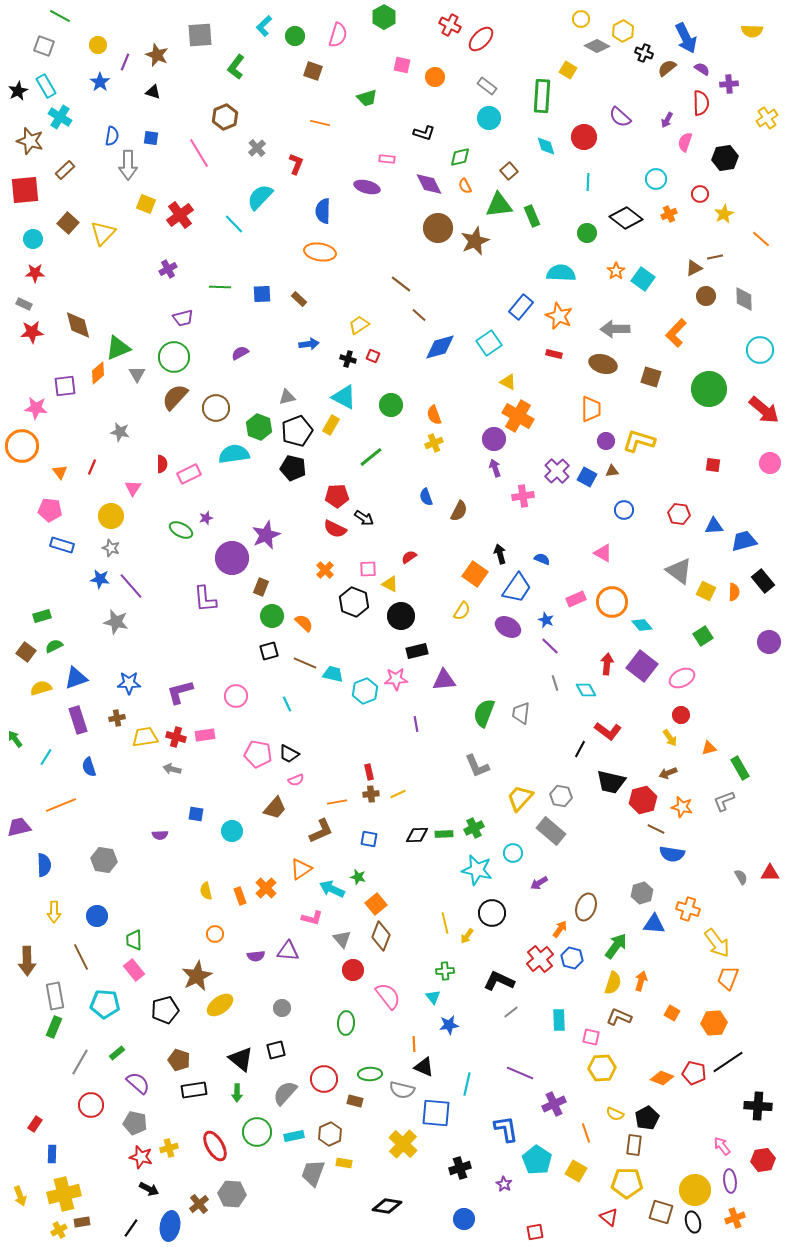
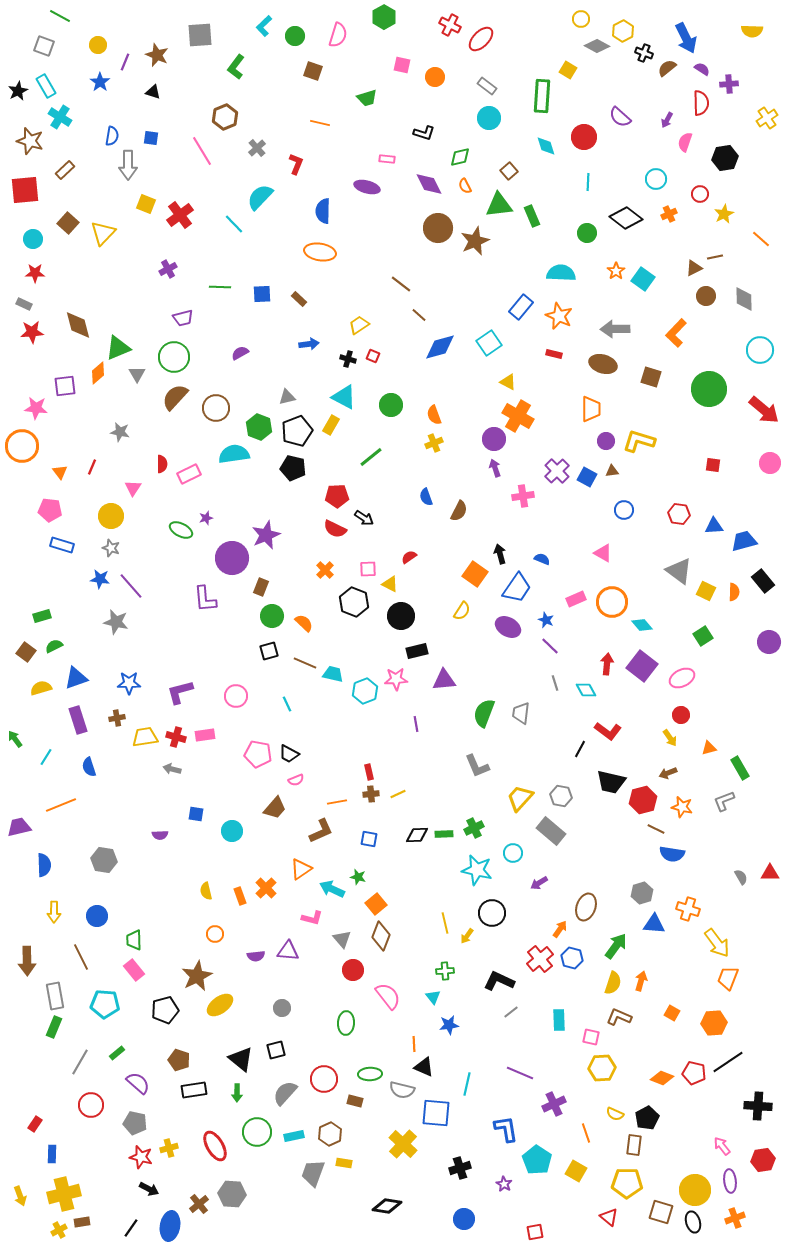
pink line at (199, 153): moved 3 px right, 2 px up
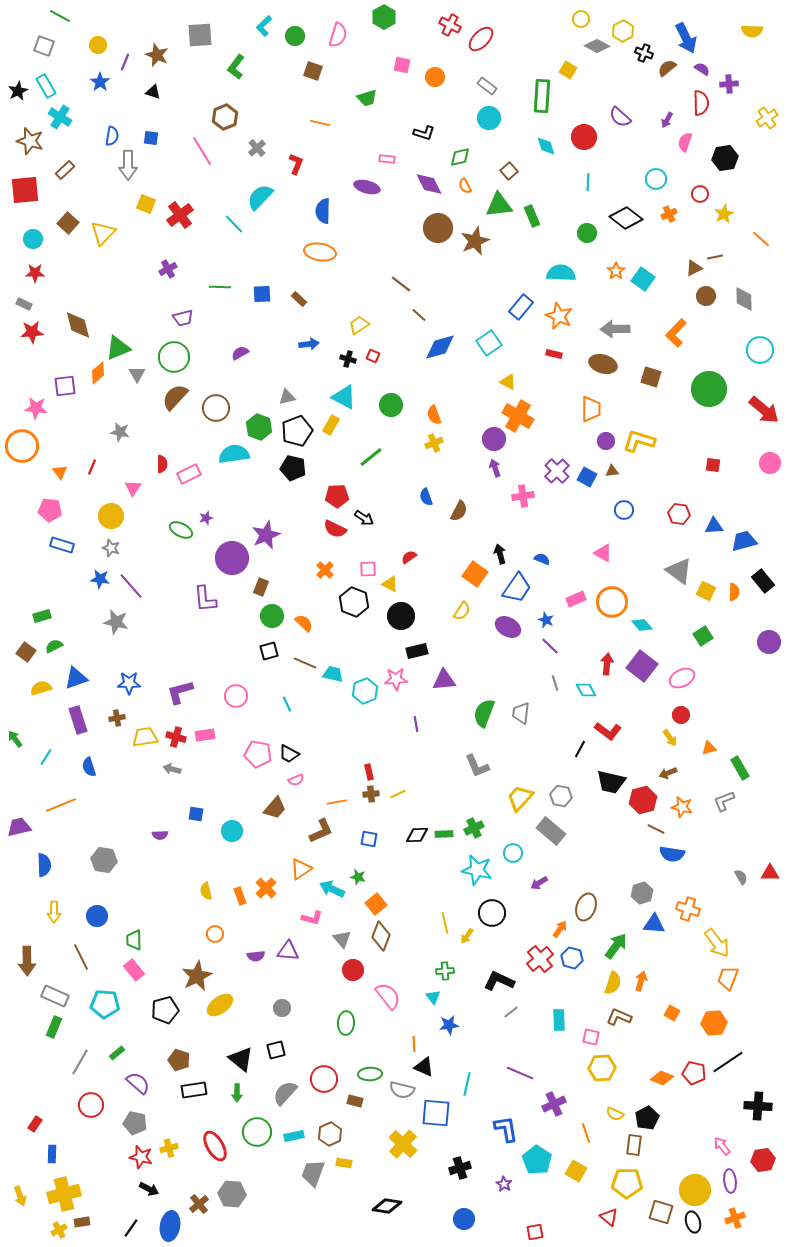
gray rectangle at (55, 996): rotated 56 degrees counterclockwise
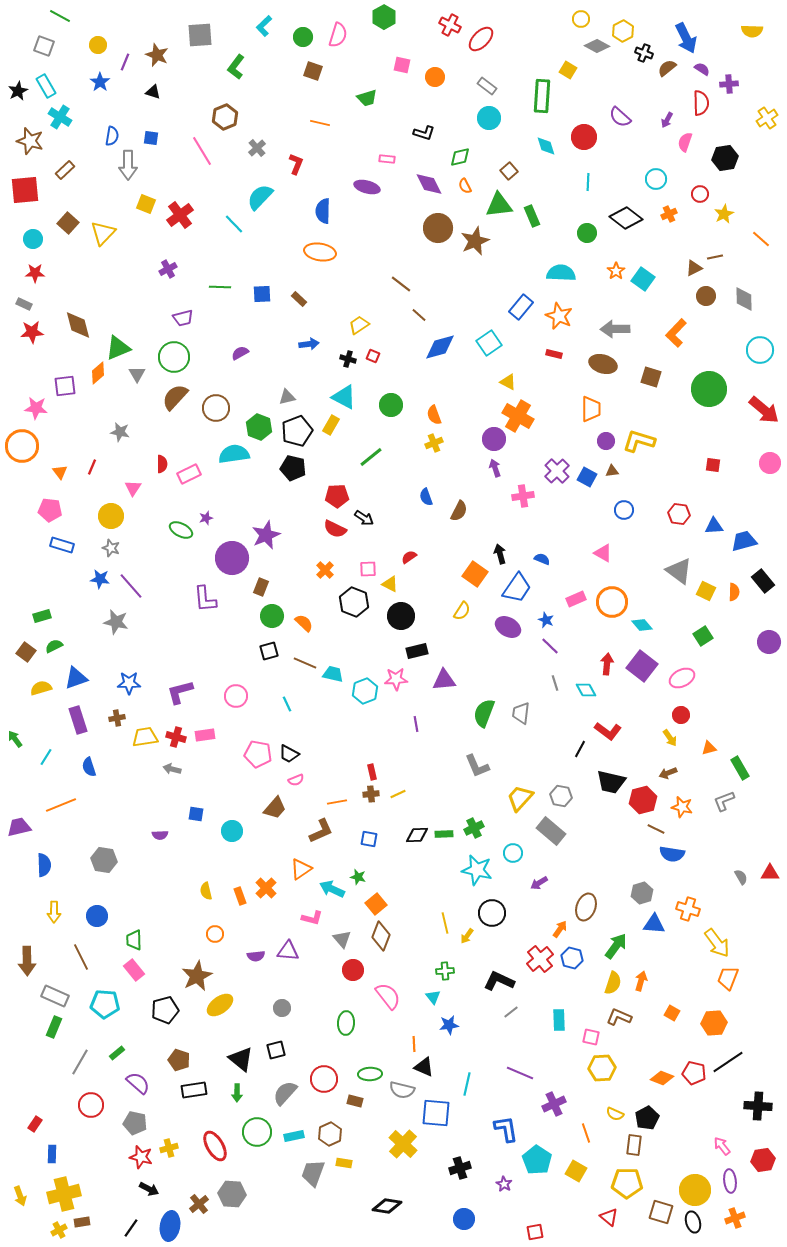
green circle at (295, 36): moved 8 px right, 1 px down
red rectangle at (369, 772): moved 3 px right
